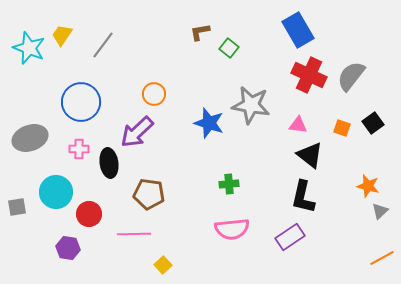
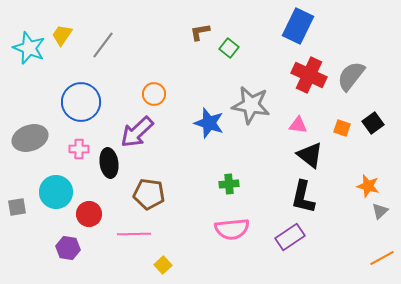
blue rectangle: moved 4 px up; rotated 56 degrees clockwise
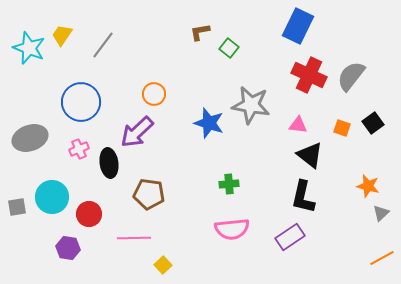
pink cross: rotated 24 degrees counterclockwise
cyan circle: moved 4 px left, 5 px down
gray triangle: moved 1 px right, 2 px down
pink line: moved 4 px down
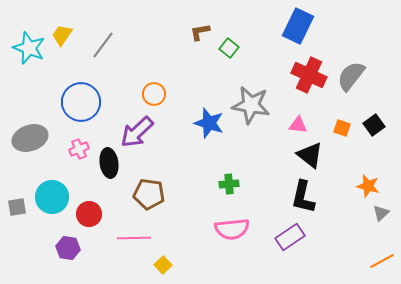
black square: moved 1 px right, 2 px down
orange line: moved 3 px down
